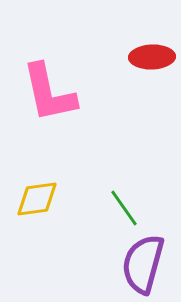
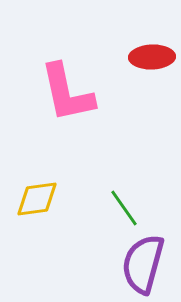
pink L-shape: moved 18 px right
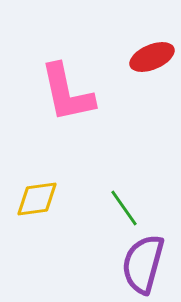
red ellipse: rotated 21 degrees counterclockwise
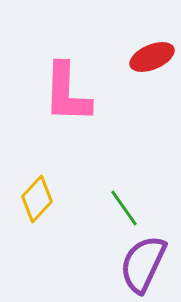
pink L-shape: rotated 14 degrees clockwise
yellow diamond: rotated 39 degrees counterclockwise
purple semicircle: rotated 10 degrees clockwise
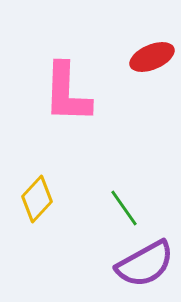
purple semicircle: moved 2 px right; rotated 144 degrees counterclockwise
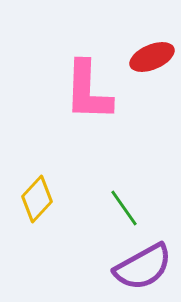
pink L-shape: moved 21 px right, 2 px up
purple semicircle: moved 2 px left, 3 px down
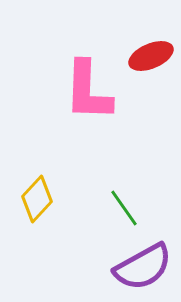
red ellipse: moved 1 px left, 1 px up
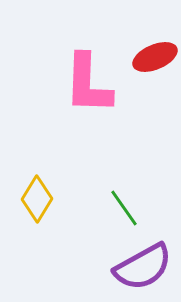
red ellipse: moved 4 px right, 1 px down
pink L-shape: moved 7 px up
yellow diamond: rotated 12 degrees counterclockwise
